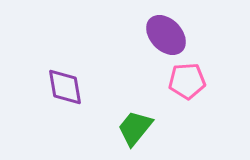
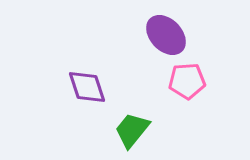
purple diamond: moved 22 px right; rotated 9 degrees counterclockwise
green trapezoid: moved 3 px left, 2 px down
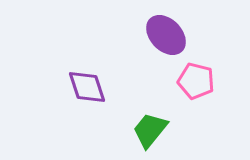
pink pentagon: moved 9 px right; rotated 18 degrees clockwise
green trapezoid: moved 18 px right
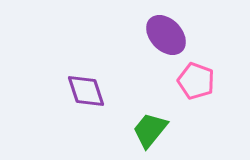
pink pentagon: rotated 6 degrees clockwise
purple diamond: moved 1 px left, 4 px down
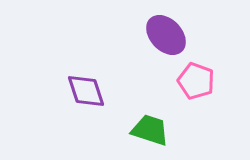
green trapezoid: rotated 69 degrees clockwise
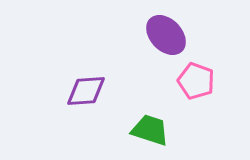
purple diamond: rotated 75 degrees counterclockwise
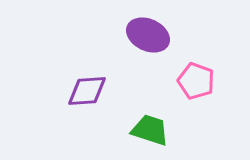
purple ellipse: moved 18 px left; rotated 21 degrees counterclockwise
purple diamond: moved 1 px right
